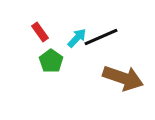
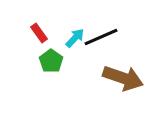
red rectangle: moved 1 px left, 1 px down
cyan arrow: moved 2 px left
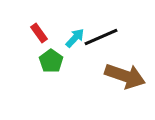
brown arrow: moved 2 px right, 2 px up
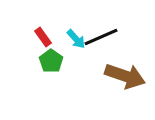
red rectangle: moved 4 px right, 4 px down
cyan arrow: moved 1 px right, 1 px down; rotated 95 degrees clockwise
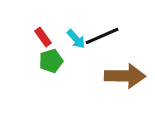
black line: moved 1 px right, 1 px up
green pentagon: rotated 20 degrees clockwise
brown arrow: rotated 18 degrees counterclockwise
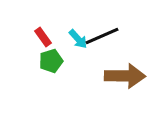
cyan arrow: moved 2 px right
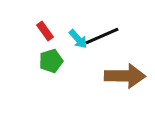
red rectangle: moved 2 px right, 6 px up
